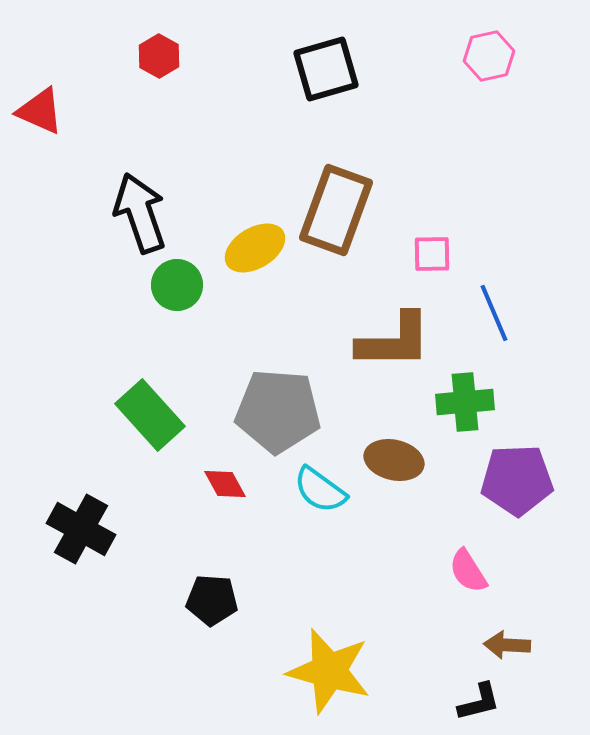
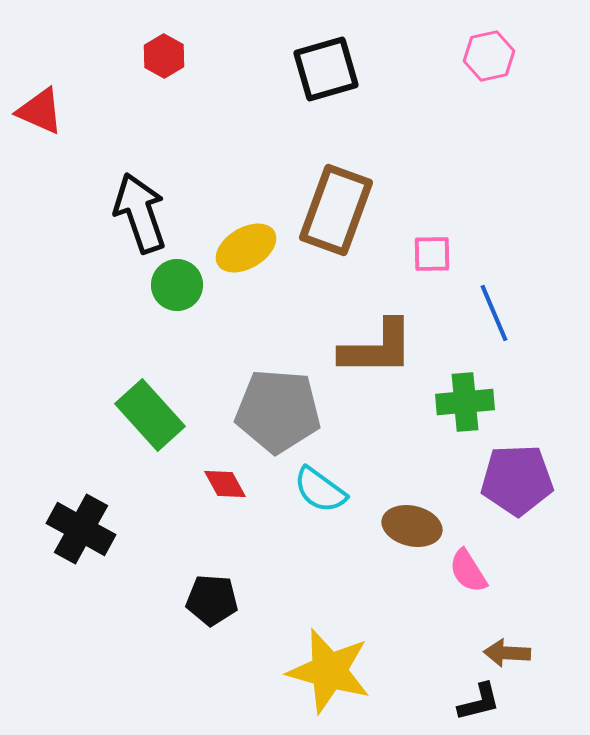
red hexagon: moved 5 px right
yellow ellipse: moved 9 px left
brown L-shape: moved 17 px left, 7 px down
brown ellipse: moved 18 px right, 66 px down
brown arrow: moved 8 px down
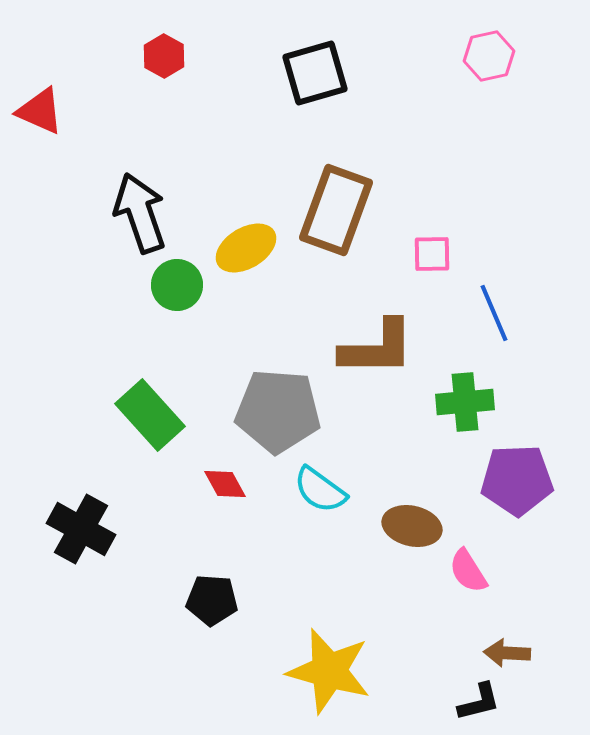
black square: moved 11 px left, 4 px down
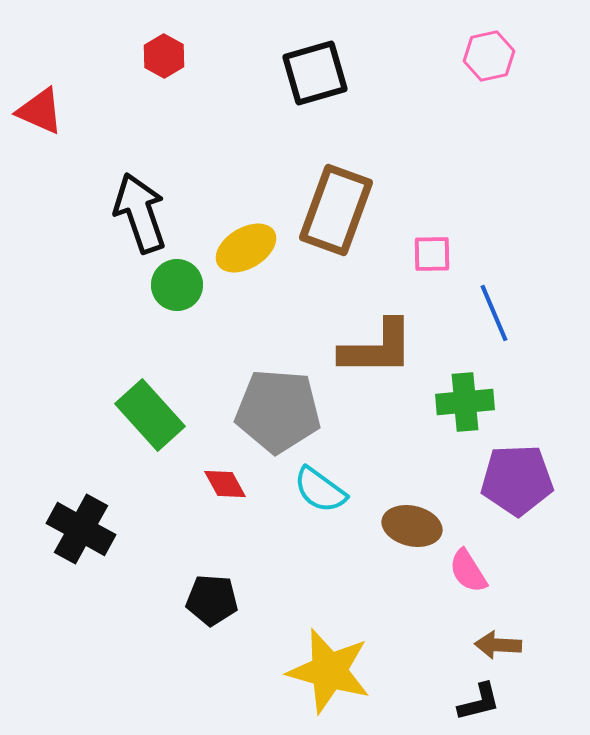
brown arrow: moved 9 px left, 8 px up
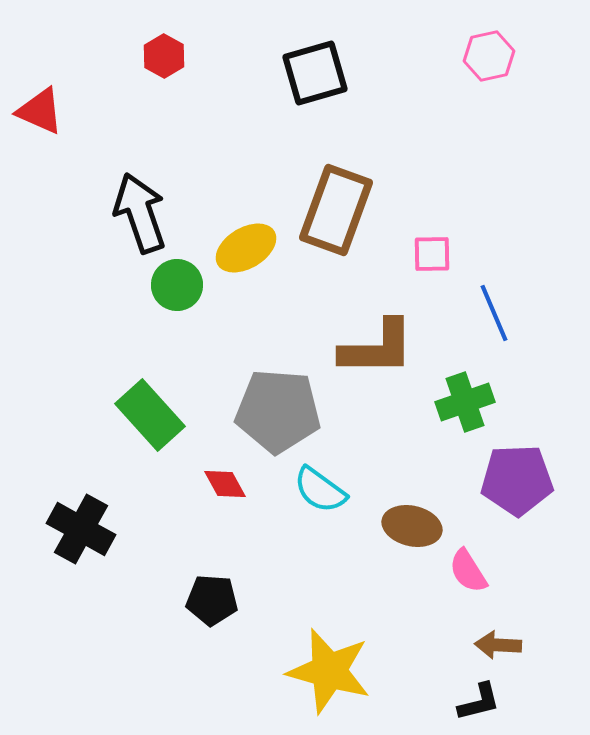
green cross: rotated 14 degrees counterclockwise
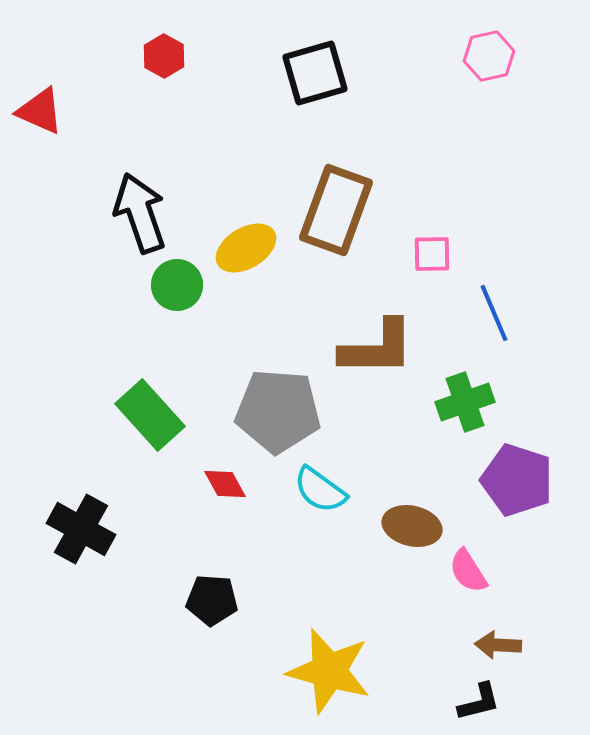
purple pentagon: rotated 20 degrees clockwise
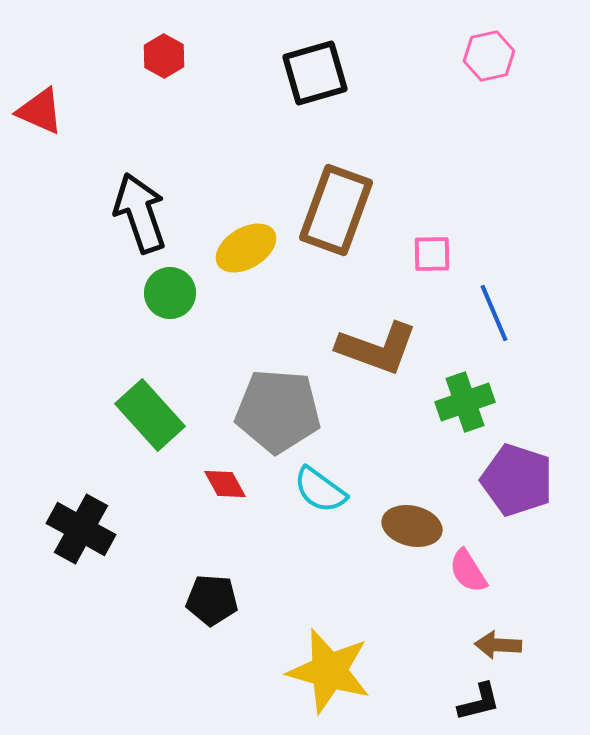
green circle: moved 7 px left, 8 px down
brown L-shape: rotated 20 degrees clockwise
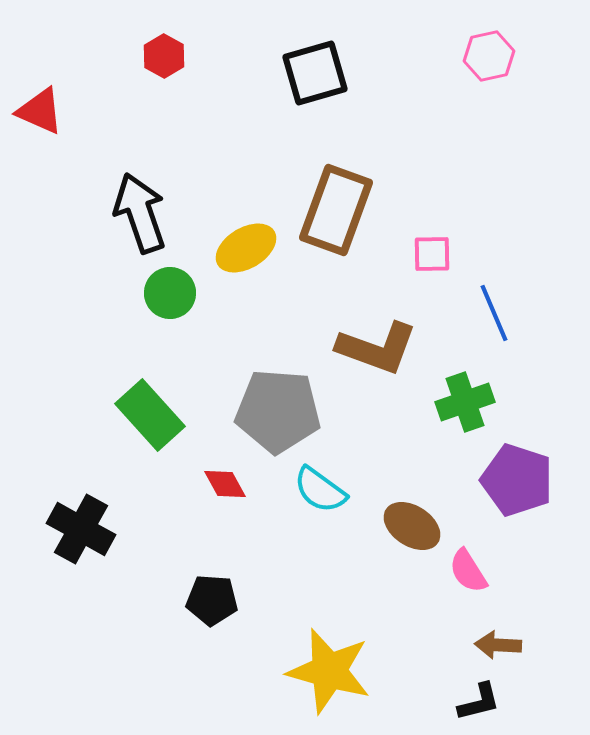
brown ellipse: rotated 20 degrees clockwise
